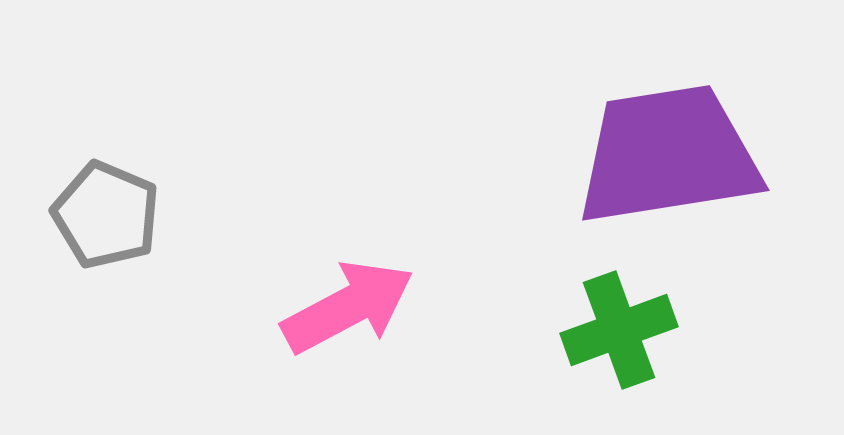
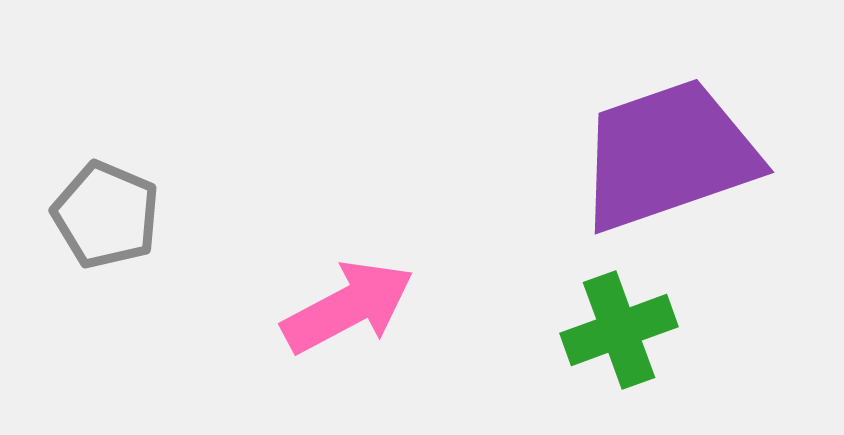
purple trapezoid: rotated 10 degrees counterclockwise
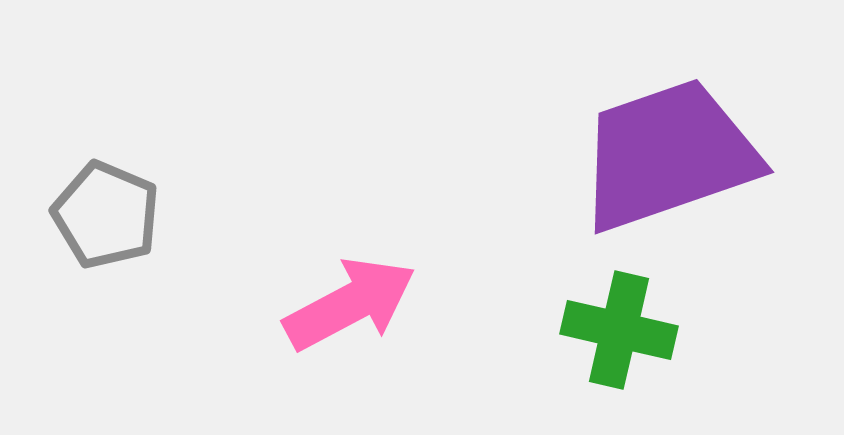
pink arrow: moved 2 px right, 3 px up
green cross: rotated 33 degrees clockwise
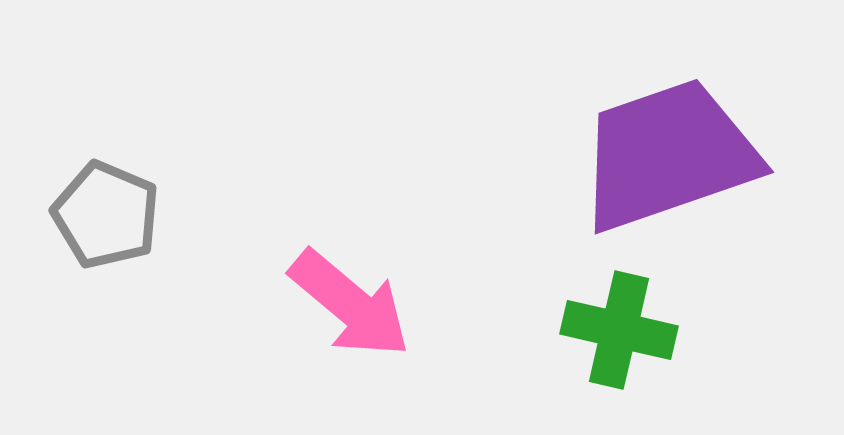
pink arrow: rotated 68 degrees clockwise
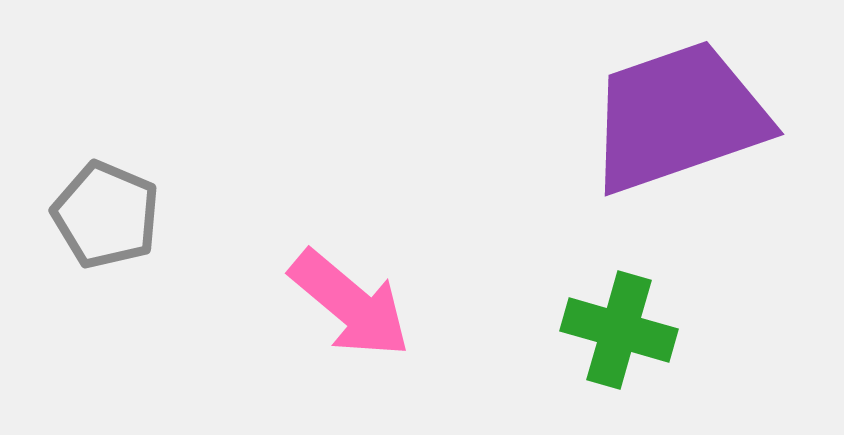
purple trapezoid: moved 10 px right, 38 px up
green cross: rotated 3 degrees clockwise
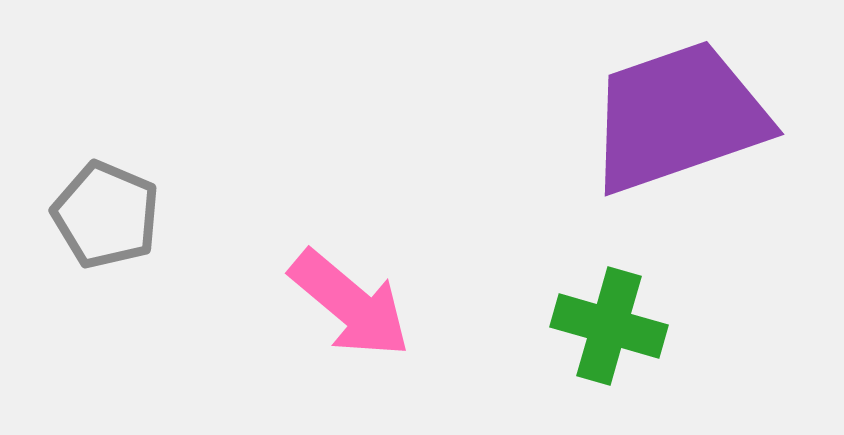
green cross: moved 10 px left, 4 px up
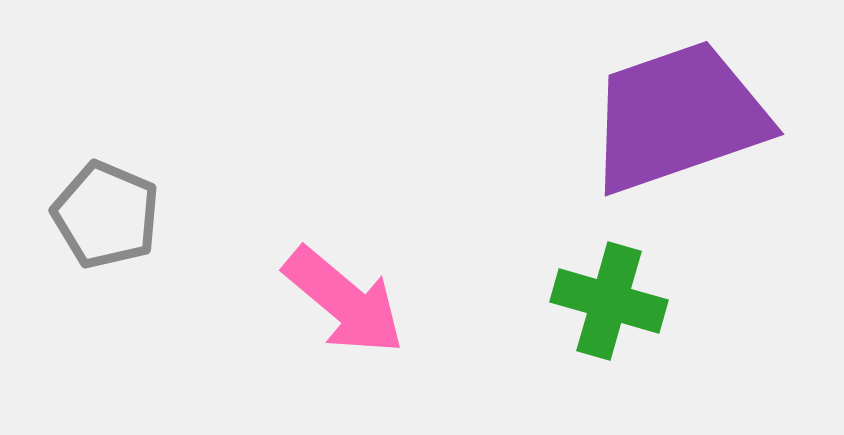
pink arrow: moved 6 px left, 3 px up
green cross: moved 25 px up
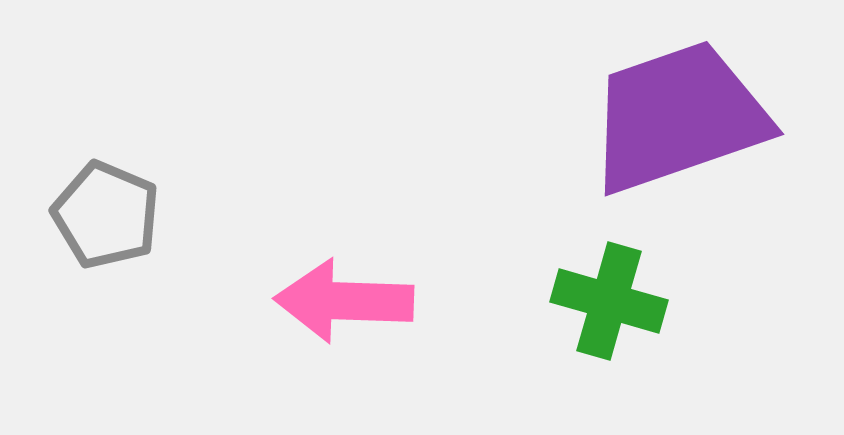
pink arrow: rotated 142 degrees clockwise
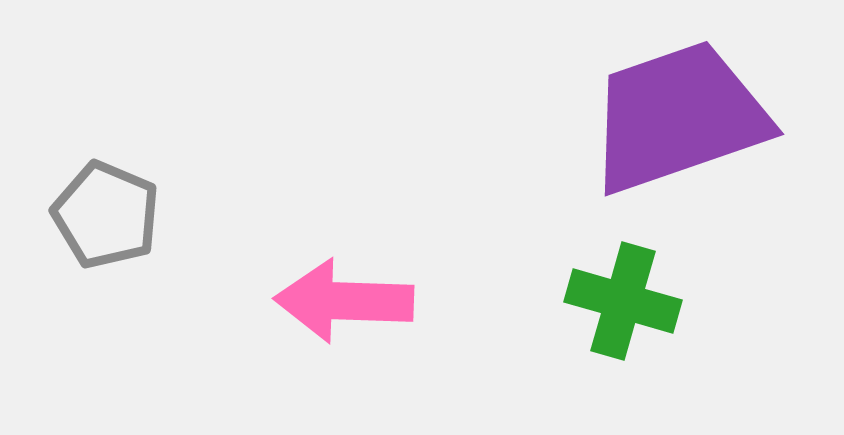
green cross: moved 14 px right
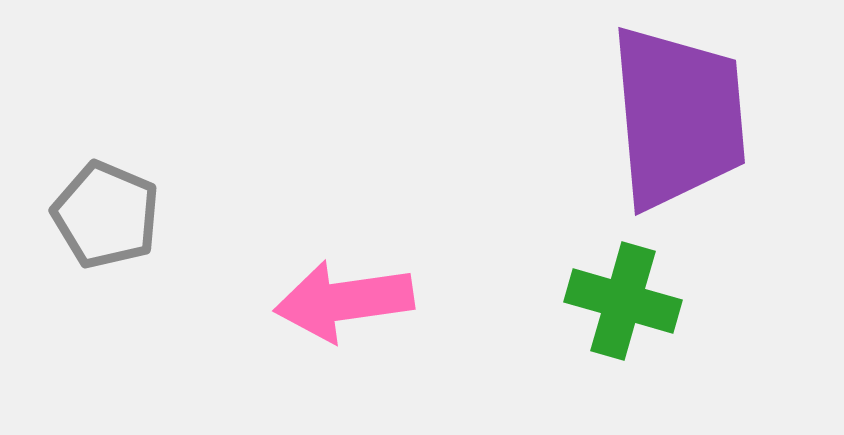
purple trapezoid: rotated 104 degrees clockwise
pink arrow: rotated 10 degrees counterclockwise
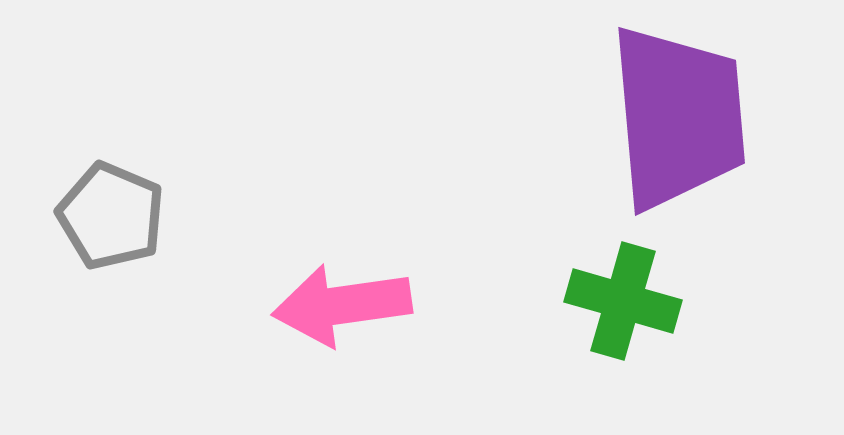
gray pentagon: moved 5 px right, 1 px down
pink arrow: moved 2 px left, 4 px down
